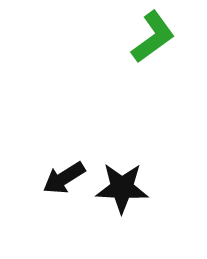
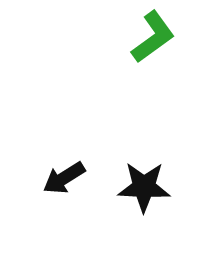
black star: moved 22 px right, 1 px up
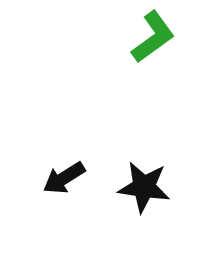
black star: rotated 6 degrees clockwise
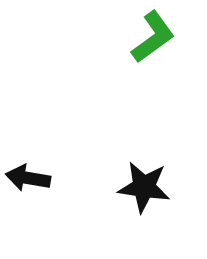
black arrow: moved 36 px left; rotated 42 degrees clockwise
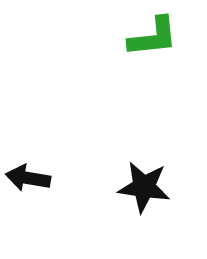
green L-shape: rotated 30 degrees clockwise
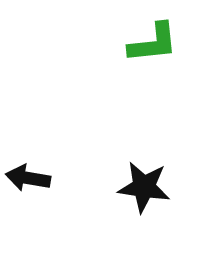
green L-shape: moved 6 px down
